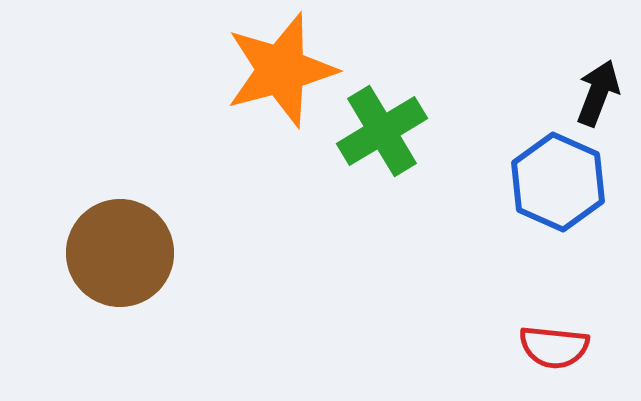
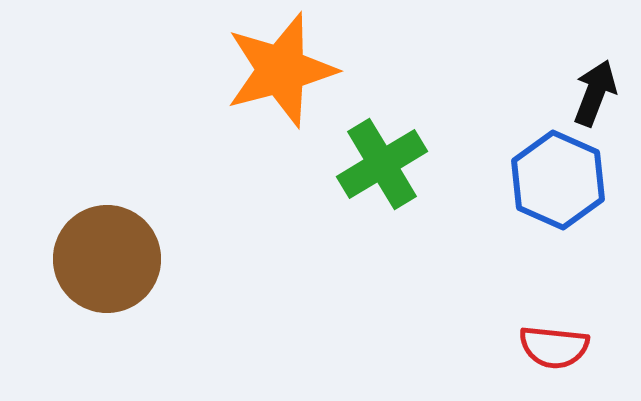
black arrow: moved 3 px left
green cross: moved 33 px down
blue hexagon: moved 2 px up
brown circle: moved 13 px left, 6 px down
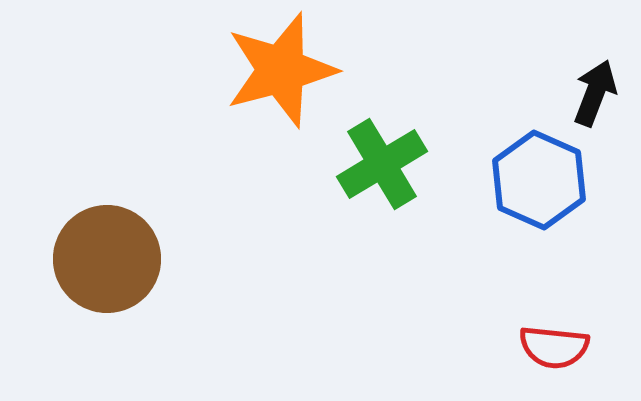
blue hexagon: moved 19 px left
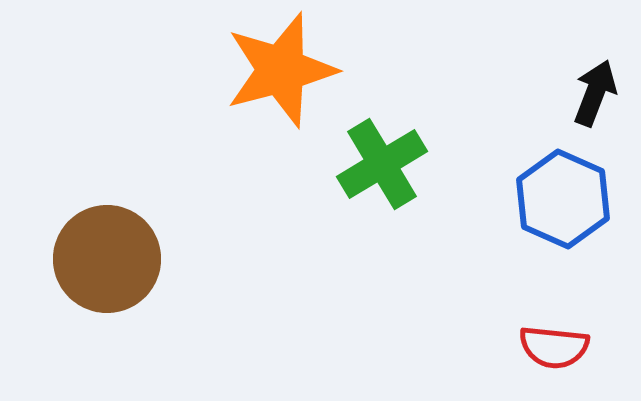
blue hexagon: moved 24 px right, 19 px down
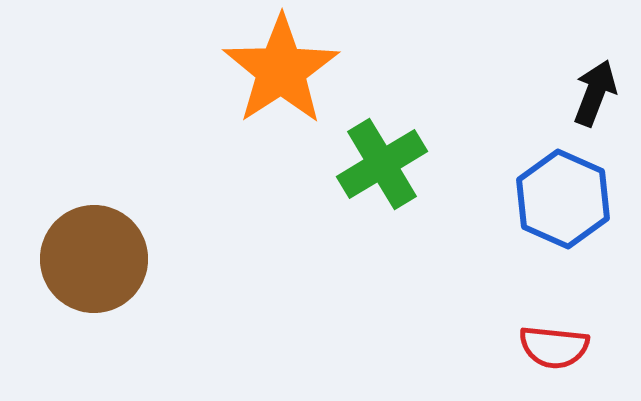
orange star: rotated 18 degrees counterclockwise
brown circle: moved 13 px left
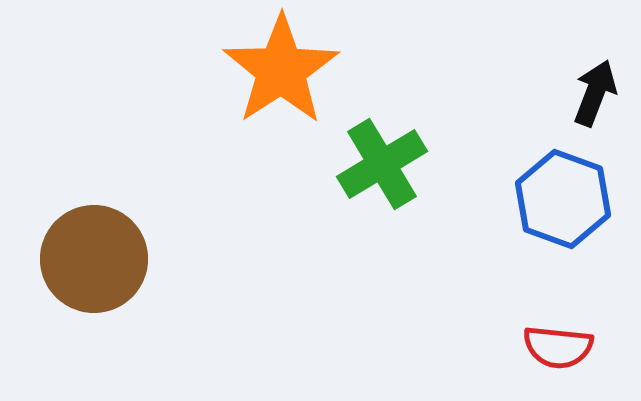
blue hexagon: rotated 4 degrees counterclockwise
red semicircle: moved 4 px right
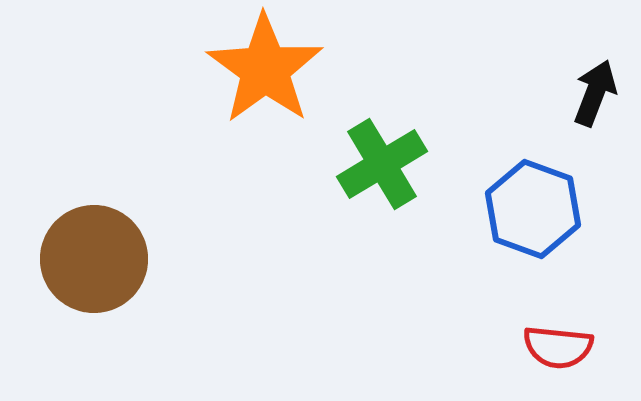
orange star: moved 16 px left, 1 px up; rotated 3 degrees counterclockwise
blue hexagon: moved 30 px left, 10 px down
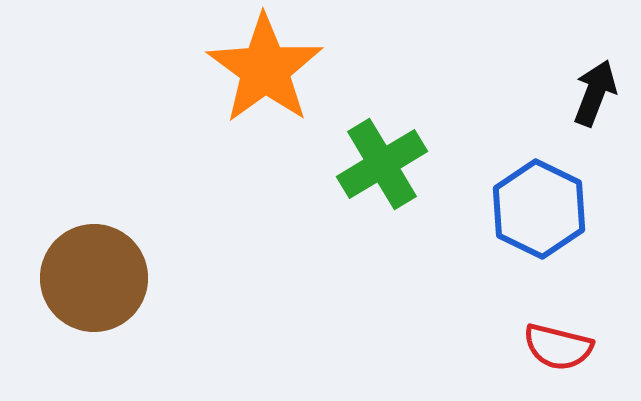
blue hexagon: moved 6 px right; rotated 6 degrees clockwise
brown circle: moved 19 px down
red semicircle: rotated 8 degrees clockwise
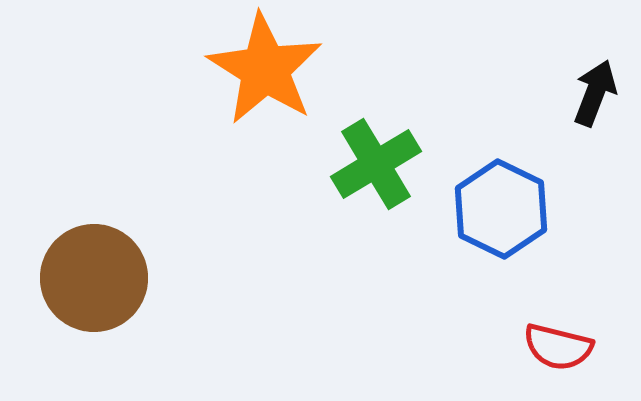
orange star: rotated 4 degrees counterclockwise
green cross: moved 6 px left
blue hexagon: moved 38 px left
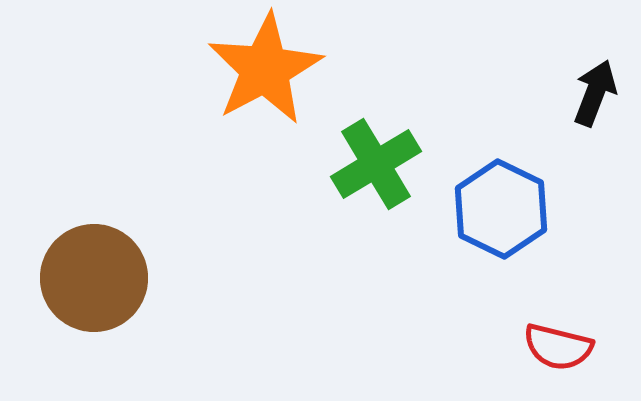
orange star: rotated 12 degrees clockwise
